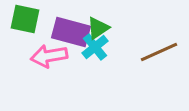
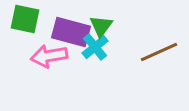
green triangle: moved 3 px right, 2 px up; rotated 20 degrees counterclockwise
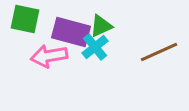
green triangle: rotated 30 degrees clockwise
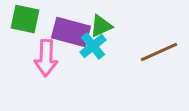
cyan cross: moved 2 px left, 1 px up
pink arrow: moved 3 px left, 2 px down; rotated 78 degrees counterclockwise
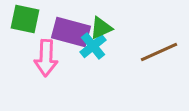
green triangle: moved 2 px down
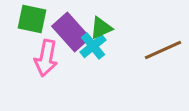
green square: moved 7 px right
purple rectangle: rotated 33 degrees clockwise
brown line: moved 4 px right, 2 px up
pink arrow: rotated 9 degrees clockwise
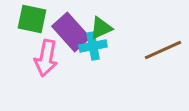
cyan cross: rotated 28 degrees clockwise
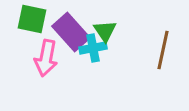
green triangle: moved 4 px right, 3 px down; rotated 40 degrees counterclockwise
cyan cross: moved 2 px down
brown line: rotated 54 degrees counterclockwise
